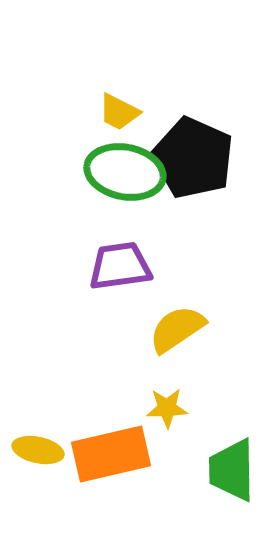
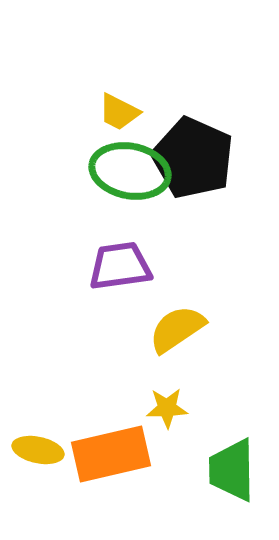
green ellipse: moved 5 px right, 1 px up
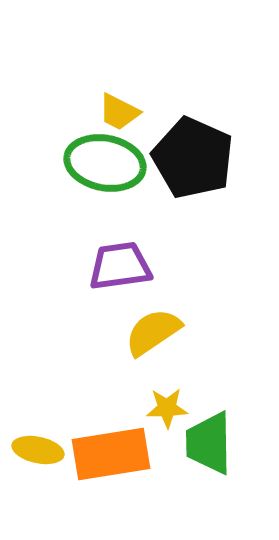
green ellipse: moved 25 px left, 8 px up
yellow semicircle: moved 24 px left, 3 px down
orange rectangle: rotated 4 degrees clockwise
green trapezoid: moved 23 px left, 27 px up
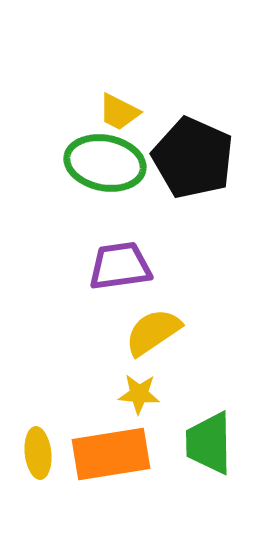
yellow star: moved 28 px left, 14 px up; rotated 6 degrees clockwise
yellow ellipse: moved 3 px down; rotated 72 degrees clockwise
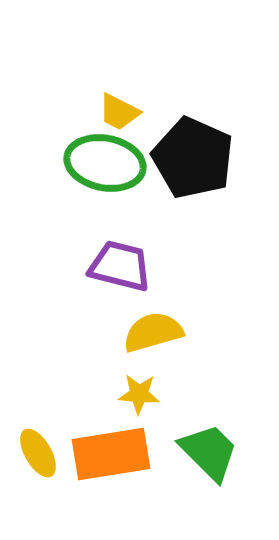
purple trapezoid: rotated 22 degrees clockwise
yellow semicircle: rotated 18 degrees clockwise
green trapezoid: moved 9 px down; rotated 136 degrees clockwise
yellow ellipse: rotated 24 degrees counterclockwise
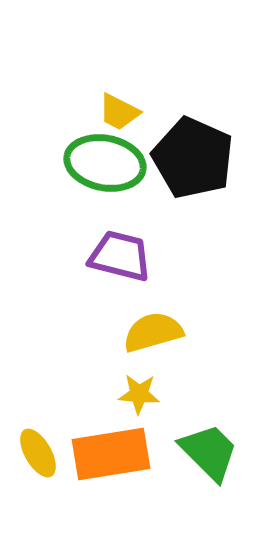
purple trapezoid: moved 10 px up
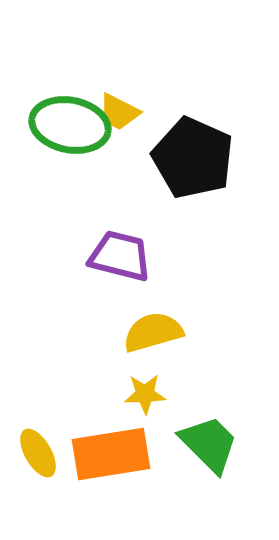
green ellipse: moved 35 px left, 38 px up
yellow star: moved 6 px right; rotated 6 degrees counterclockwise
green trapezoid: moved 8 px up
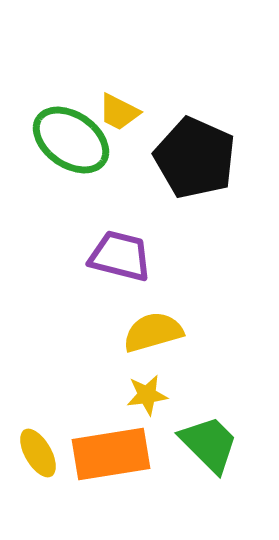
green ellipse: moved 1 px right, 15 px down; rotated 24 degrees clockwise
black pentagon: moved 2 px right
yellow star: moved 2 px right, 1 px down; rotated 6 degrees counterclockwise
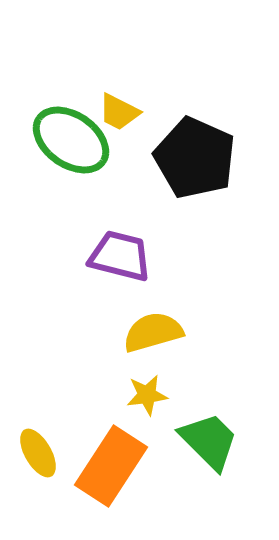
green trapezoid: moved 3 px up
orange rectangle: moved 12 px down; rotated 48 degrees counterclockwise
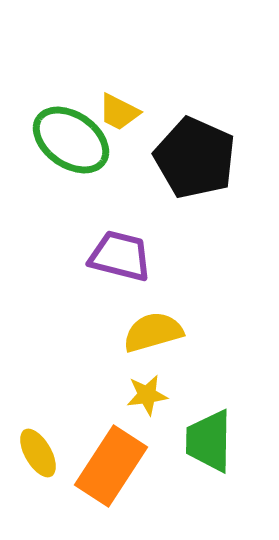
green trapezoid: rotated 134 degrees counterclockwise
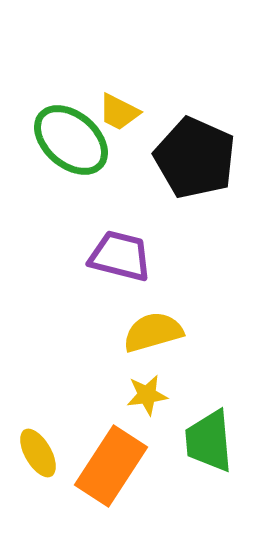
green ellipse: rotated 6 degrees clockwise
green trapezoid: rotated 6 degrees counterclockwise
